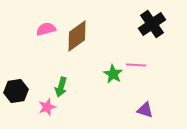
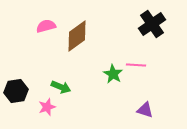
pink semicircle: moved 3 px up
green arrow: rotated 84 degrees counterclockwise
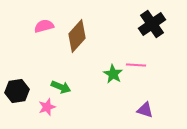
pink semicircle: moved 2 px left
brown diamond: rotated 12 degrees counterclockwise
black hexagon: moved 1 px right
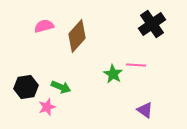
black hexagon: moved 9 px right, 4 px up
purple triangle: rotated 18 degrees clockwise
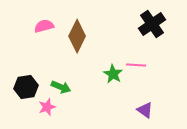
brown diamond: rotated 16 degrees counterclockwise
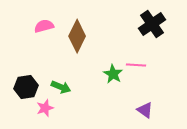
pink star: moved 2 px left, 1 px down
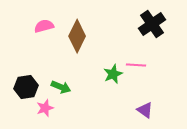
green star: rotated 18 degrees clockwise
